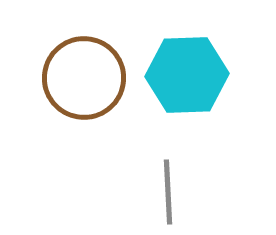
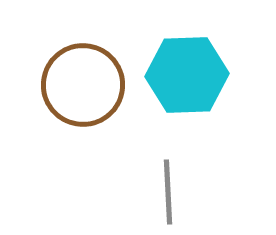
brown circle: moved 1 px left, 7 px down
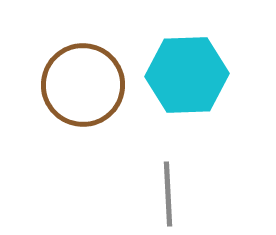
gray line: moved 2 px down
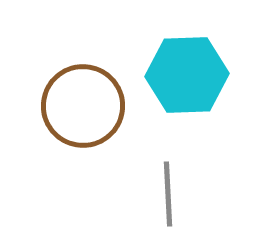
brown circle: moved 21 px down
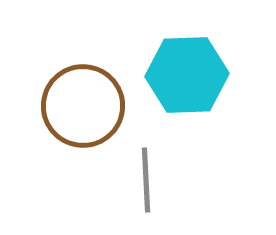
gray line: moved 22 px left, 14 px up
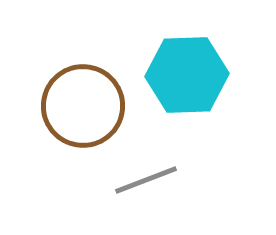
gray line: rotated 72 degrees clockwise
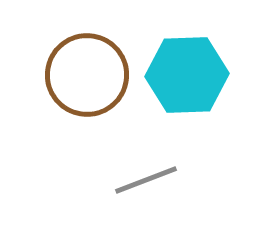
brown circle: moved 4 px right, 31 px up
